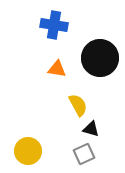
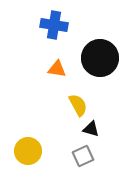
gray square: moved 1 px left, 2 px down
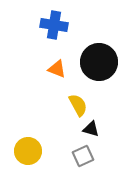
black circle: moved 1 px left, 4 px down
orange triangle: rotated 12 degrees clockwise
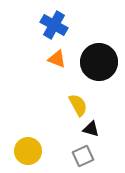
blue cross: rotated 20 degrees clockwise
orange triangle: moved 10 px up
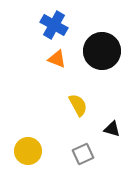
black circle: moved 3 px right, 11 px up
black triangle: moved 21 px right
gray square: moved 2 px up
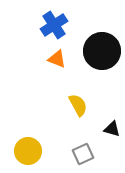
blue cross: rotated 28 degrees clockwise
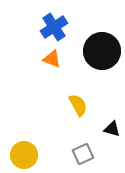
blue cross: moved 2 px down
orange triangle: moved 5 px left
yellow circle: moved 4 px left, 4 px down
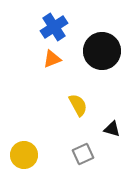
orange triangle: rotated 42 degrees counterclockwise
